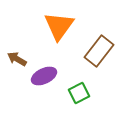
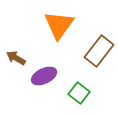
orange triangle: moved 1 px up
brown arrow: moved 1 px left, 1 px up
green square: rotated 25 degrees counterclockwise
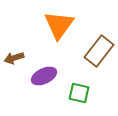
brown arrow: moved 2 px left; rotated 48 degrees counterclockwise
green square: rotated 25 degrees counterclockwise
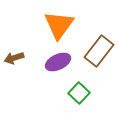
purple ellipse: moved 14 px right, 14 px up
green square: rotated 30 degrees clockwise
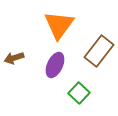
purple ellipse: moved 3 px left, 3 px down; rotated 40 degrees counterclockwise
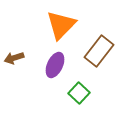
orange triangle: moved 2 px right; rotated 8 degrees clockwise
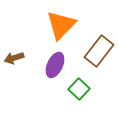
green square: moved 4 px up
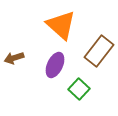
orange triangle: rotated 32 degrees counterclockwise
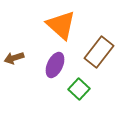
brown rectangle: moved 1 px down
